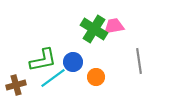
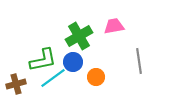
green cross: moved 15 px left, 7 px down; rotated 28 degrees clockwise
brown cross: moved 1 px up
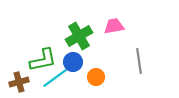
cyan line: moved 2 px right
brown cross: moved 3 px right, 2 px up
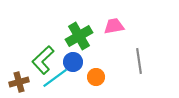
green L-shape: rotated 148 degrees clockwise
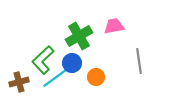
blue circle: moved 1 px left, 1 px down
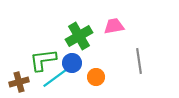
green L-shape: rotated 36 degrees clockwise
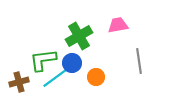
pink trapezoid: moved 4 px right, 1 px up
